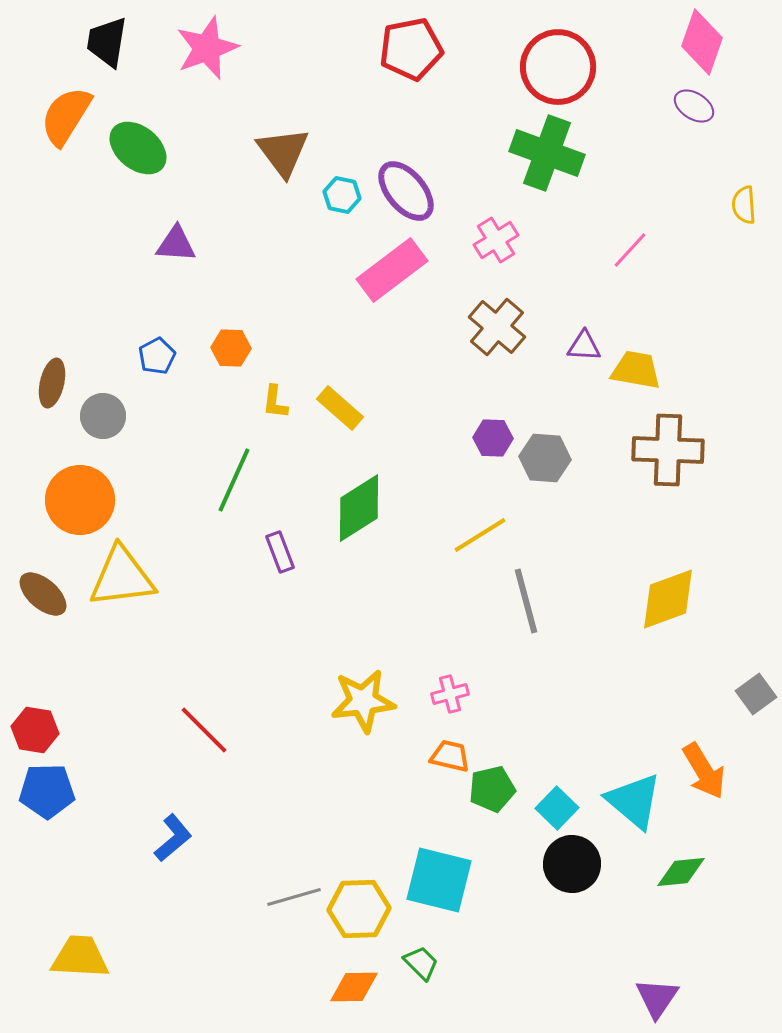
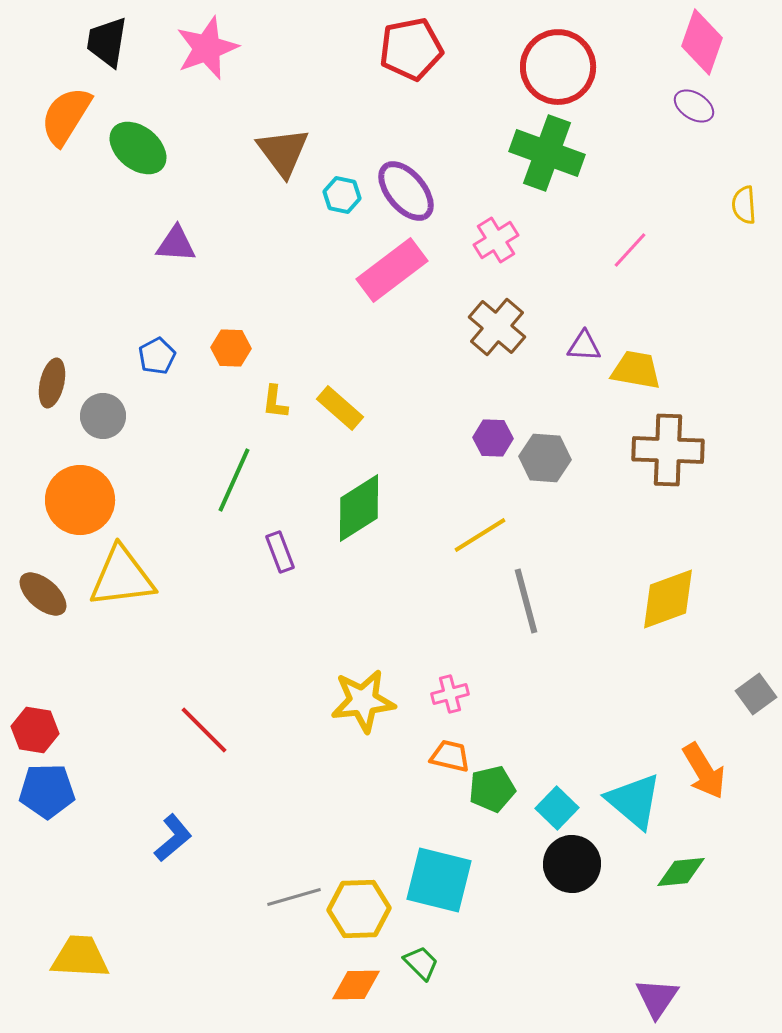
orange diamond at (354, 987): moved 2 px right, 2 px up
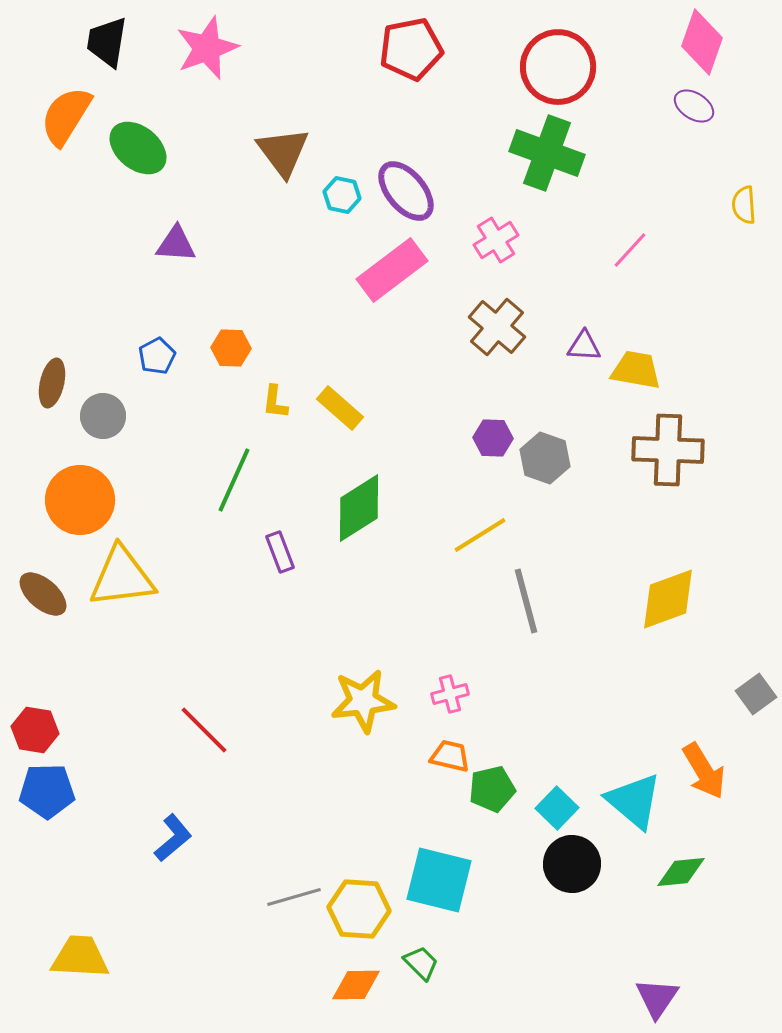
gray hexagon at (545, 458): rotated 15 degrees clockwise
yellow hexagon at (359, 909): rotated 6 degrees clockwise
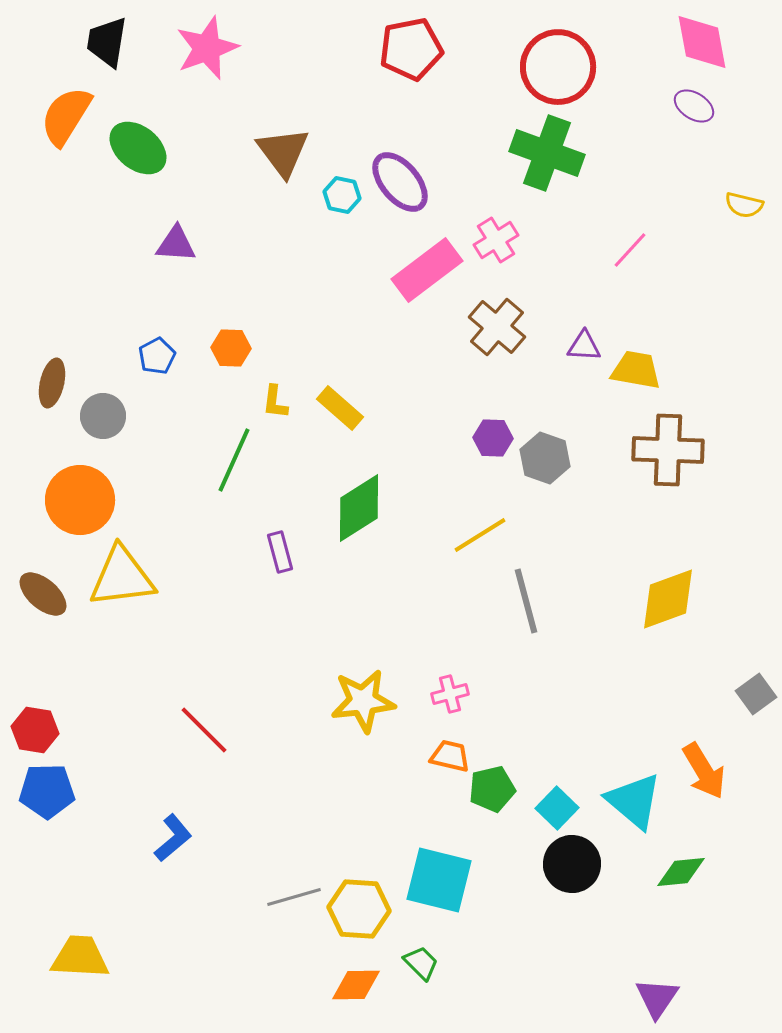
pink diamond at (702, 42): rotated 30 degrees counterclockwise
purple ellipse at (406, 191): moved 6 px left, 9 px up
yellow semicircle at (744, 205): rotated 72 degrees counterclockwise
pink rectangle at (392, 270): moved 35 px right
green line at (234, 480): moved 20 px up
purple rectangle at (280, 552): rotated 6 degrees clockwise
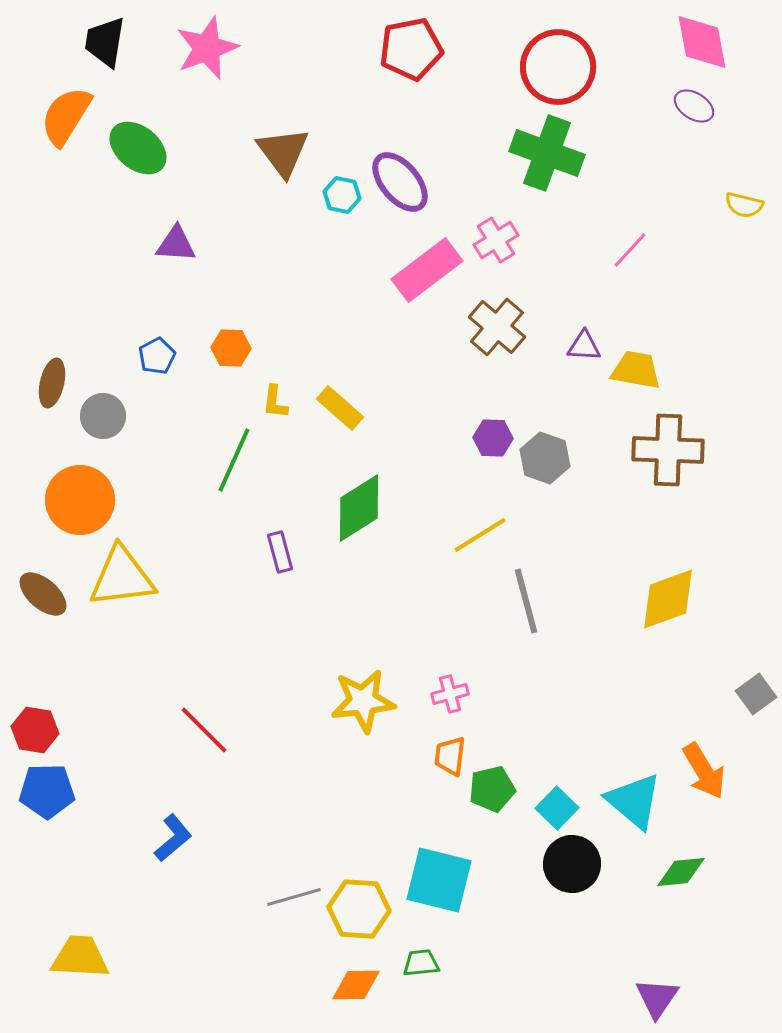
black trapezoid at (107, 42): moved 2 px left
orange trapezoid at (450, 756): rotated 96 degrees counterclockwise
green trapezoid at (421, 963): rotated 51 degrees counterclockwise
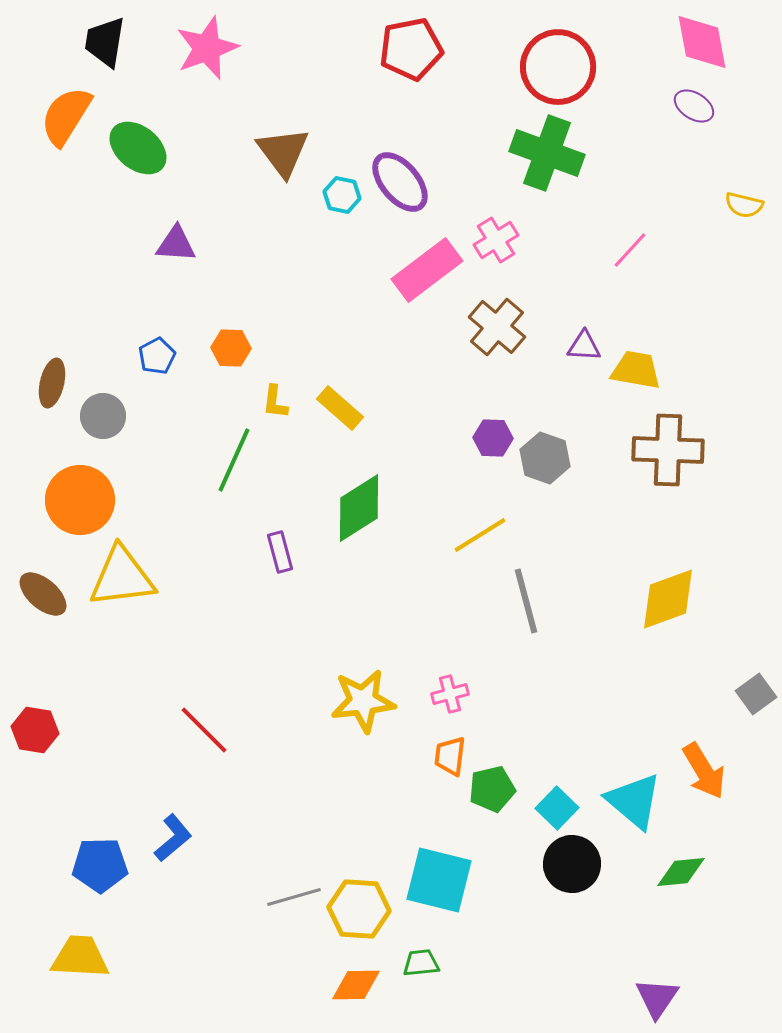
blue pentagon at (47, 791): moved 53 px right, 74 px down
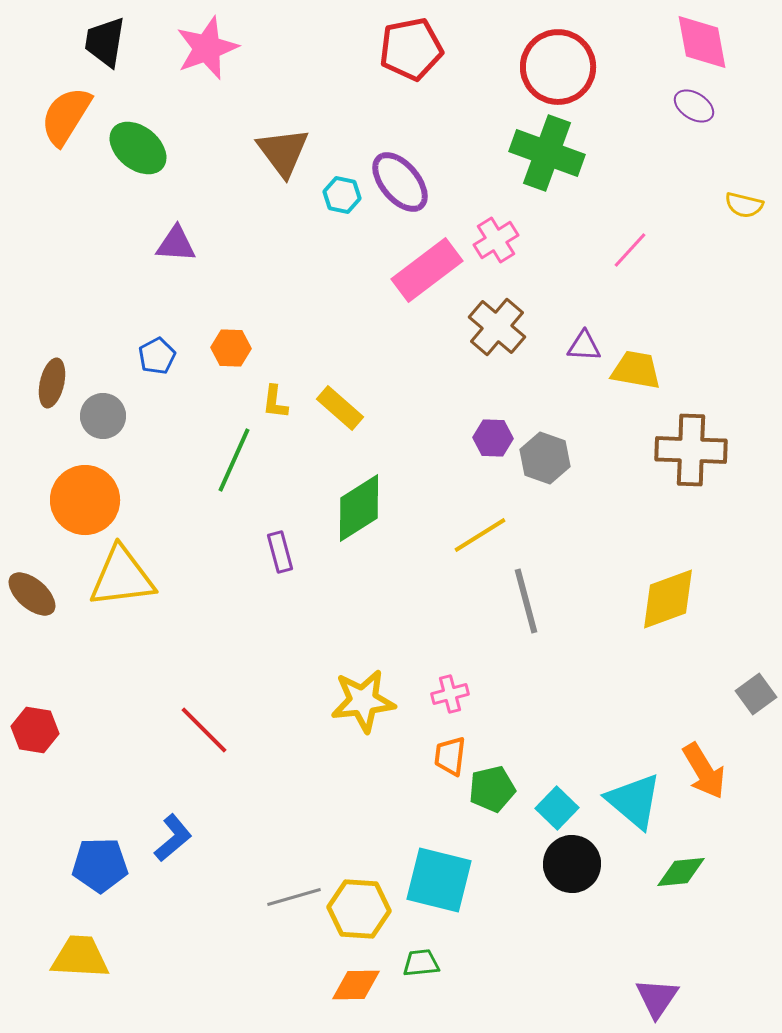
brown cross at (668, 450): moved 23 px right
orange circle at (80, 500): moved 5 px right
brown ellipse at (43, 594): moved 11 px left
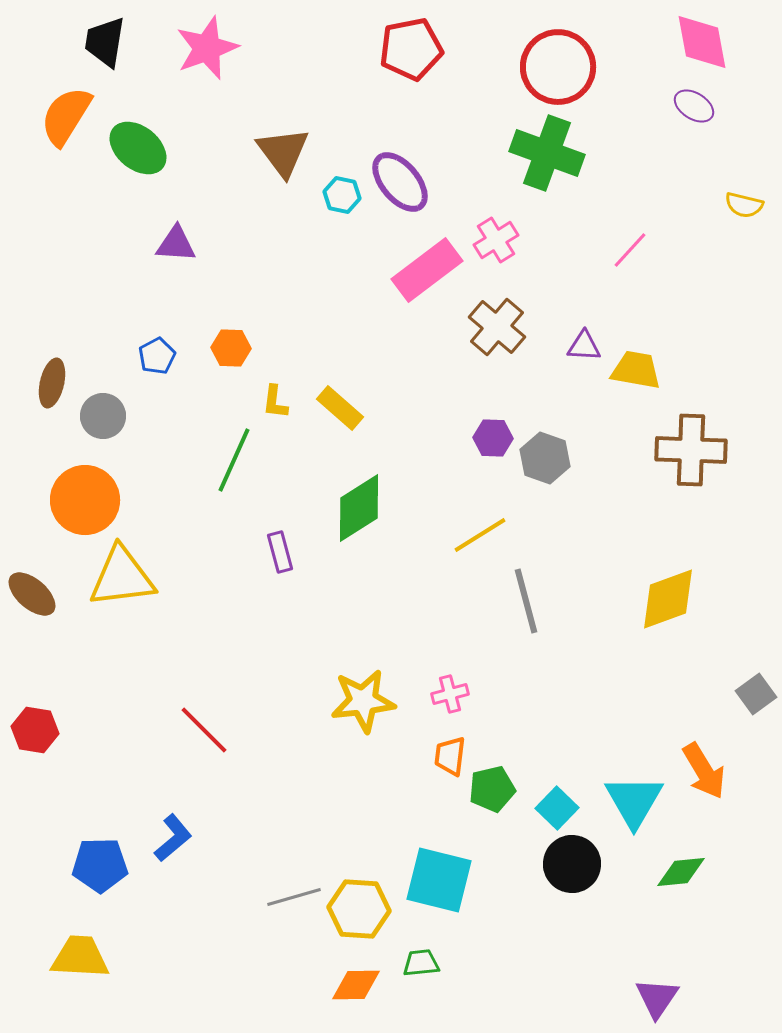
cyan triangle at (634, 801): rotated 20 degrees clockwise
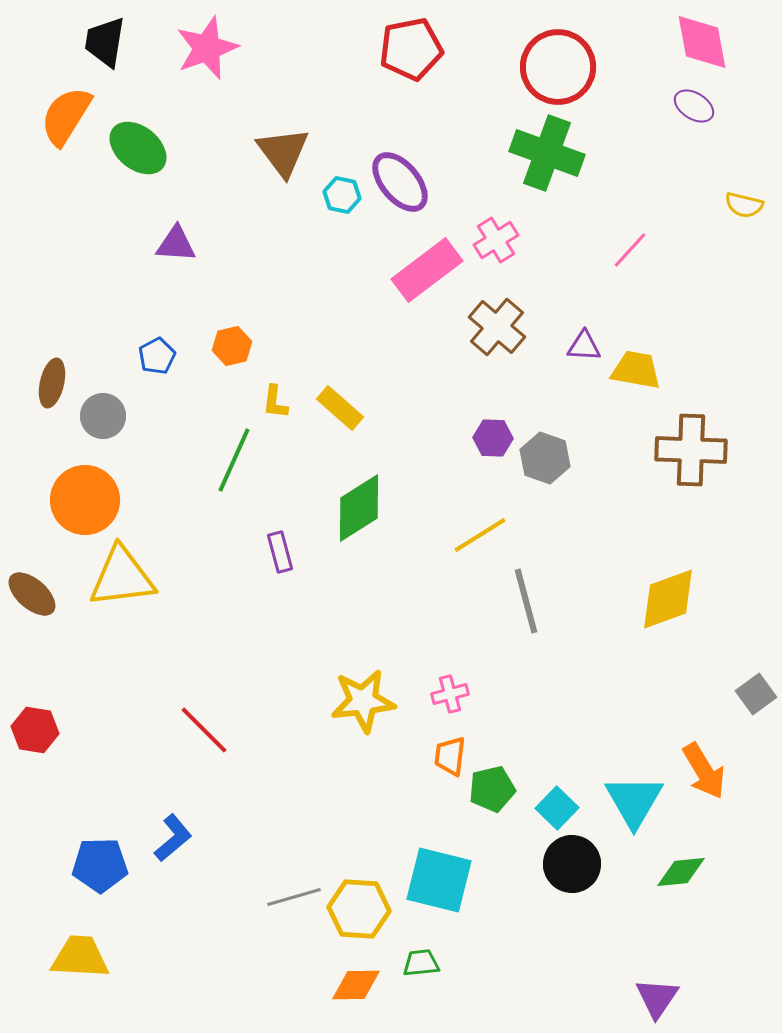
orange hexagon at (231, 348): moved 1 px right, 2 px up; rotated 15 degrees counterclockwise
